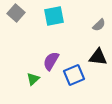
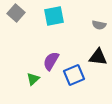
gray semicircle: rotated 56 degrees clockwise
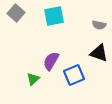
black triangle: moved 1 px right, 4 px up; rotated 12 degrees clockwise
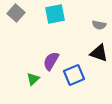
cyan square: moved 1 px right, 2 px up
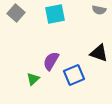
gray semicircle: moved 15 px up
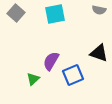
blue square: moved 1 px left
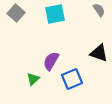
gray semicircle: rotated 136 degrees counterclockwise
blue square: moved 1 px left, 4 px down
